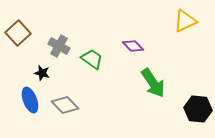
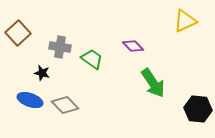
gray cross: moved 1 px right, 1 px down; rotated 20 degrees counterclockwise
blue ellipse: rotated 50 degrees counterclockwise
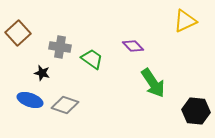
gray diamond: rotated 28 degrees counterclockwise
black hexagon: moved 2 px left, 2 px down
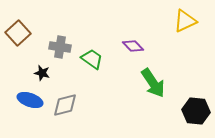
gray diamond: rotated 32 degrees counterclockwise
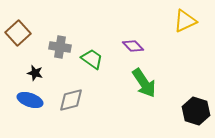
black star: moved 7 px left
green arrow: moved 9 px left
gray diamond: moved 6 px right, 5 px up
black hexagon: rotated 12 degrees clockwise
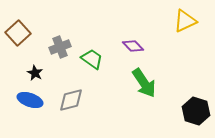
gray cross: rotated 30 degrees counterclockwise
black star: rotated 14 degrees clockwise
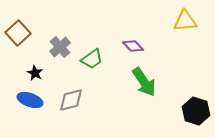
yellow triangle: rotated 20 degrees clockwise
gray cross: rotated 20 degrees counterclockwise
green trapezoid: rotated 110 degrees clockwise
green arrow: moved 1 px up
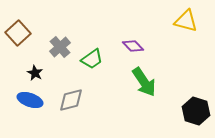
yellow triangle: moved 1 px right; rotated 20 degrees clockwise
